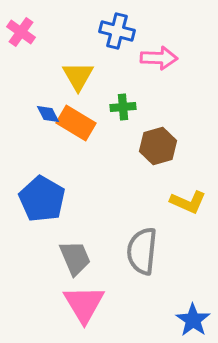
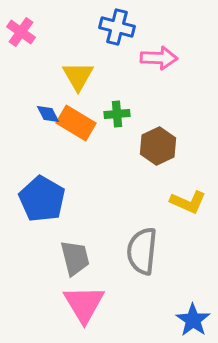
blue cross: moved 4 px up
green cross: moved 6 px left, 7 px down
brown hexagon: rotated 9 degrees counterclockwise
gray trapezoid: rotated 9 degrees clockwise
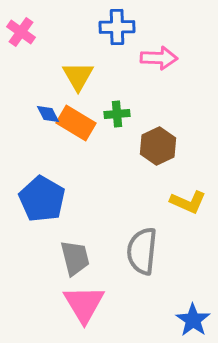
blue cross: rotated 16 degrees counterclockwise
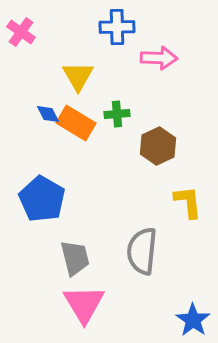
yellow L-shape: rotated 120 degrees counterclockwise
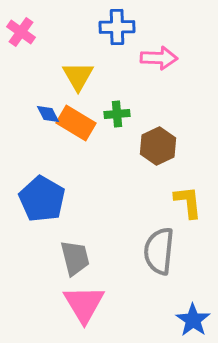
gray semicircle: moved 17 px right
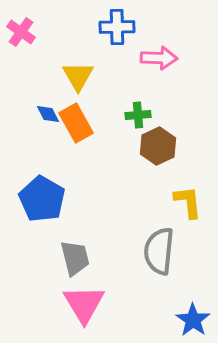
green cross: moved 21 px right, 1 px down
orange rectangle: rotated 30 degrees clockwise
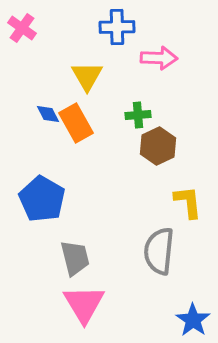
pink cross: moved 1 px right, 4 px up
yellow triangle: moved 9 px right
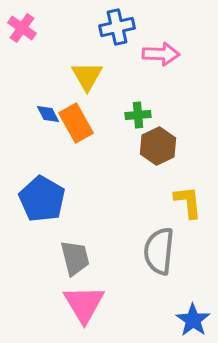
blue cross: rotated 12 degrees counterclockwise
pink arrow: moved 2 px right, 4 px up
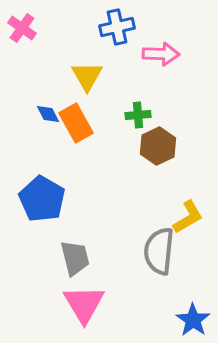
yellow L-shape: moved 15 px down; rotated 66 degrees clockwise
